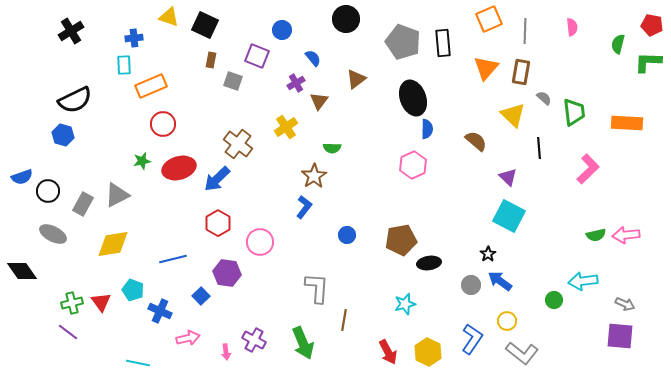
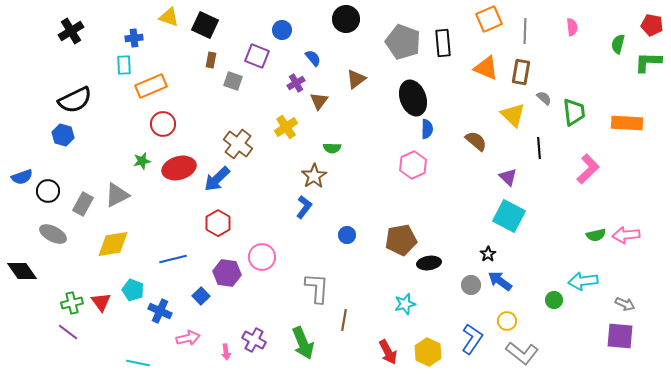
orange triangle at (486, 68): rotated 48 degrees counterclockwise
pink circle at (260, 242): moved 2 px right, 15 px down
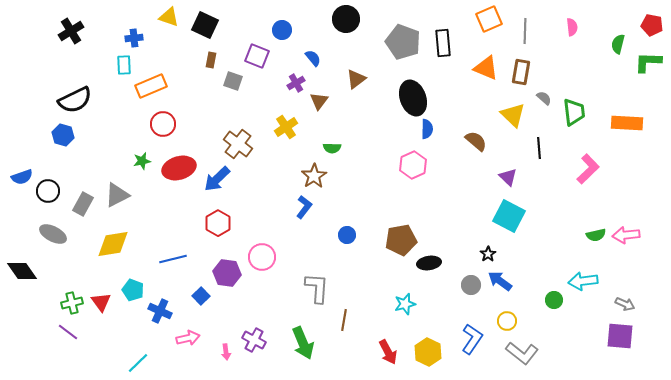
cyan line at (138, 363): rotated 55 degrees counterclockwise
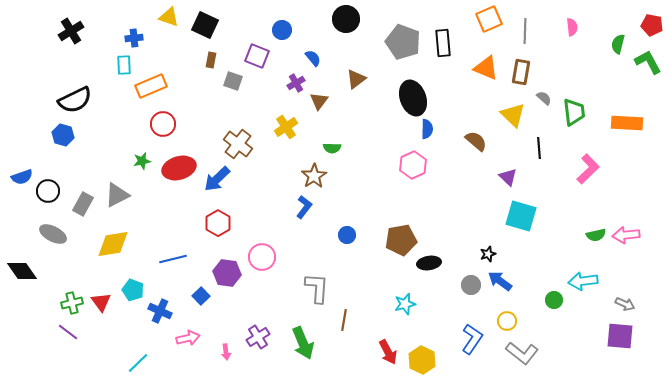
green L-shape at (648, 62): rotated 60 degrees clockwise
cyan square at (509, 216): moved 12 px right; rotated 12 degrees counterclockwise
black star at (488, 254): rotated 14 degrees clockwise
purple cross at (254, 340): moved 4 px right, 3 px up; rotated 30 degrees clockwise
yellow hexagon at (428, 352): moved 6 px left, 8 px down
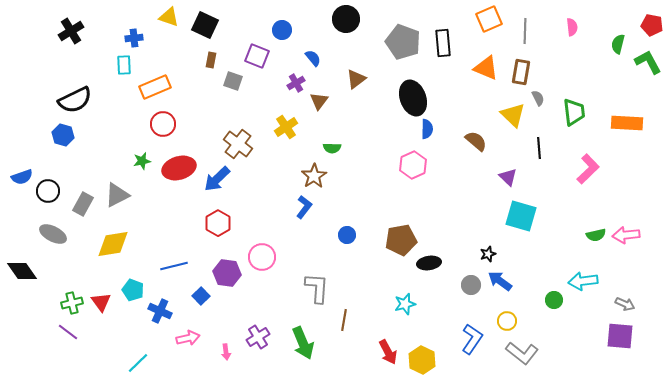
orange rectangle at (151, 86): moved 4 px right, 1 px down
gray semicircle at (544, 98): moved 6 px left; rotated 21 degrees clockwise
blue line at (173, 259): moved 1 px right, 7 px down
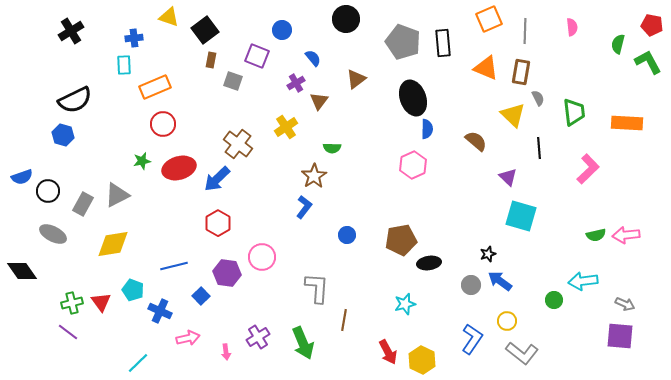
black square at (205, 25): moved 5 px down; rotated 28 degrees clockwise
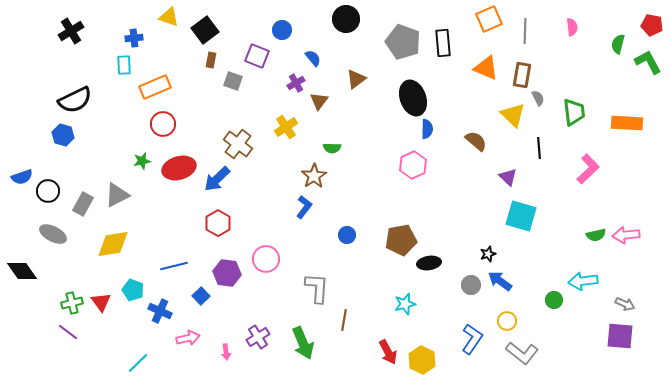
brown rectangle at (521, 72): moved 1 px right, 3 px down
pink circle at (262, 257): moved 4 px right, 2 px down
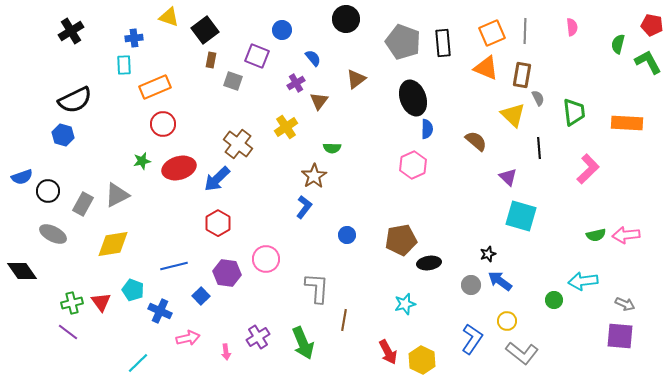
orange square at (489, 19): moved 3 px right, 14 px down
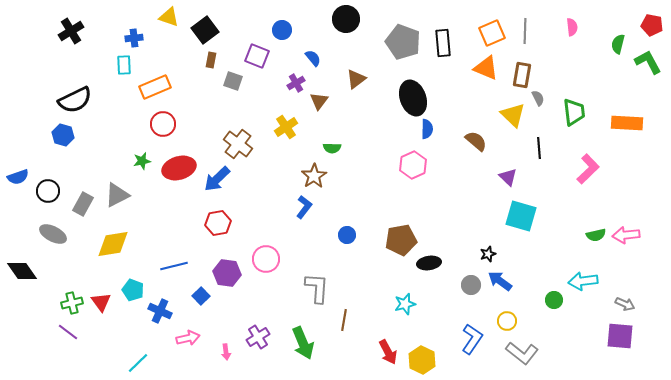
blue semicircle at (22, 177): moved 4 px left
red hexagon at (218, 223): rotated 20 degrees clockwise
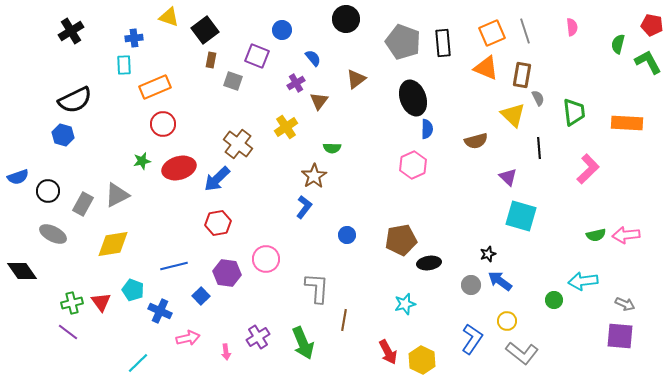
gray line at (525, 31): rotated 20 degrees counterclockwise
brown semicircle at (476, 141): rotated 125 degrees clockwise
